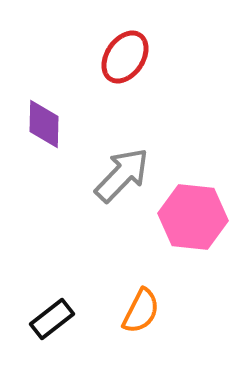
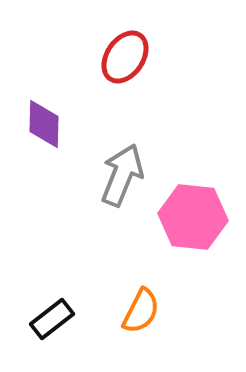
gray arrow: rotated 22 degrees counterclockwise
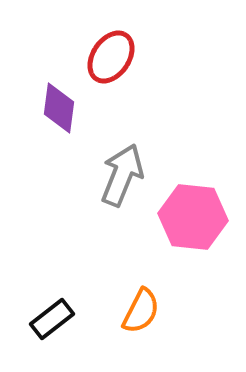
red ellipse: moved 14 px left
purple diamond: moved 15 px right, 16 px up; rotated 6 degrees clockwise
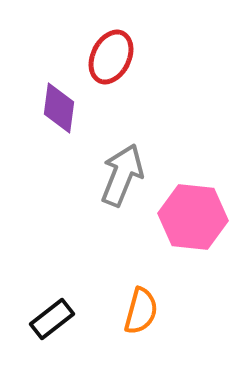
red ellipse: rotated 8 degrees counterclockwise
orange semicircle: rotated 12 degrees counterclockwise
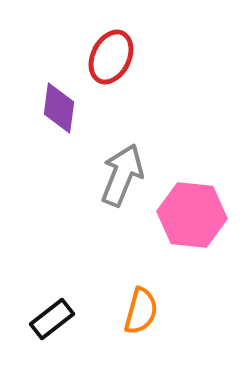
pink hexagon: moved 1 px left, 2 px up
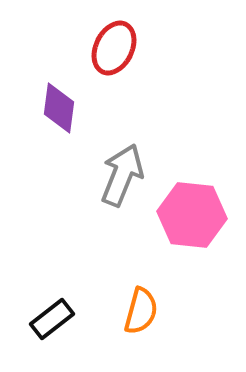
red ellipse: moved 3 px right, 9 px up
